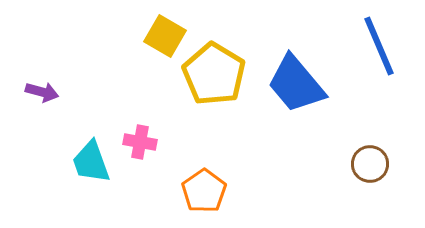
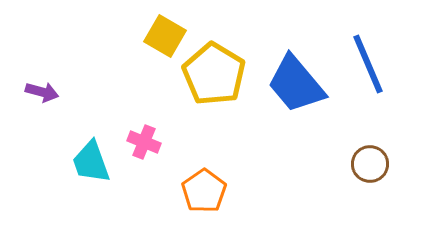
blue line: moved 11 px left, 18 px down
pink cross: moved 4 px right; rotated 12 degrees clockwise
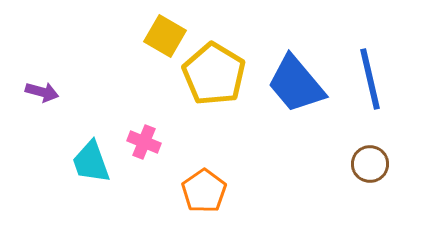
blue line: moved 2 px right, 15 px down; rotated 10 degrees clockwise
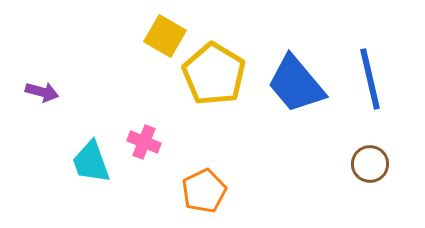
orange pentagon: rotated 9 degrees clockwise
